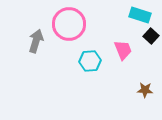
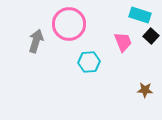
pink trapezoid: moved 8 px up
cyan hexagon: moved 1 px left, 1 px down
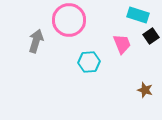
cyan rectangle: moved 2 px left
pink circle: moved 4 px up
black square: rotated 14 degrees clockwise
pink trapezoid: moved 1 px left, 2 px down
brown star: rotated 14 degrees clockwise
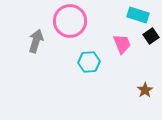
pink circle: moved 1 px right, 1 px down
brown star: rotated 21 degrees clockwise
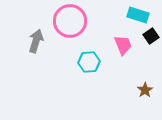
pink trapezoid: moved 1 px right, 1 px down
